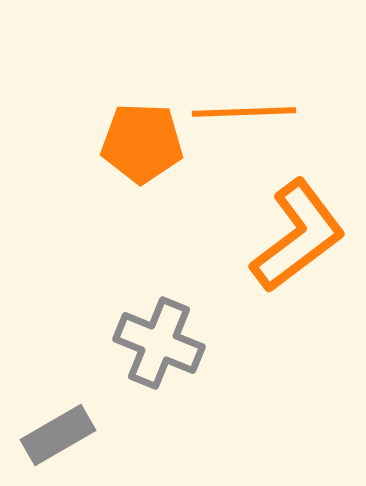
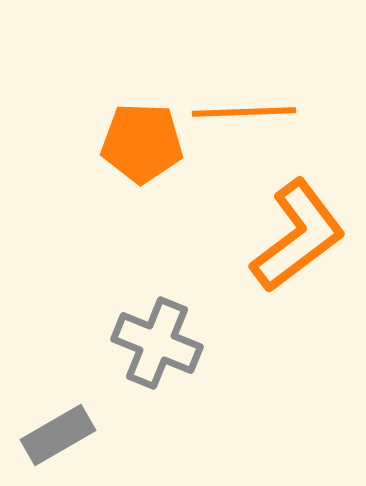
gray cross: moved 2 px left
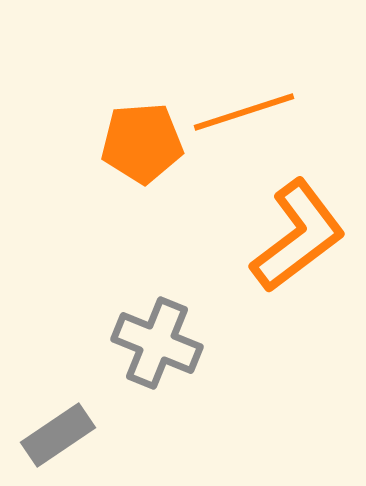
orange line: rotated 16 degrees counterclockwise
orange pentagon: rotated 6 degrees counterclockwise
gray rectangle: rotated 4 degrees counterclockwise
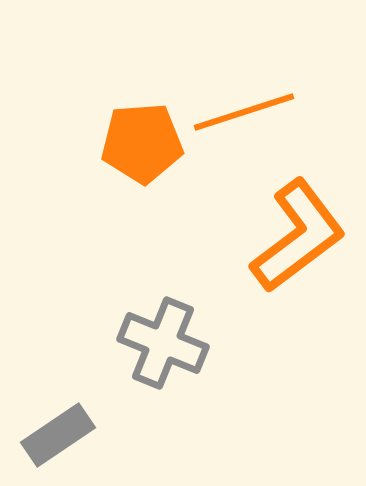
gray cross: moved 6 px right
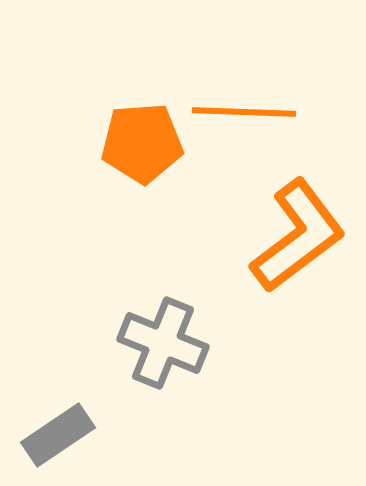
orange line: rotated 20 degrees clockwise
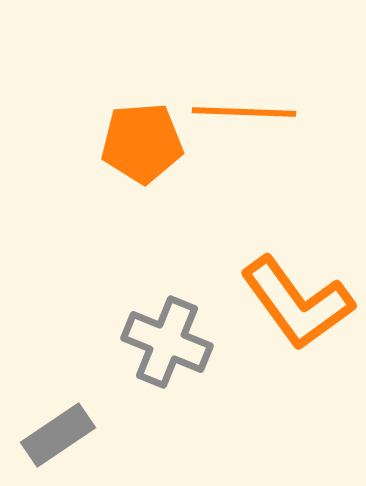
orange L-shape: moved 1 px left, 67 px down; rotated 91 degrees clockwise
gray cross: moved 4 px right, 1 px up
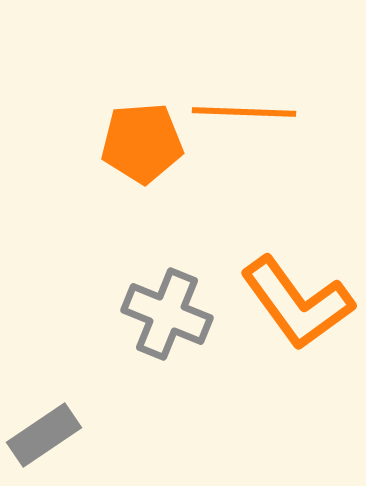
gray cross: moved 28 px up
gray rectangle: moved 14 px left
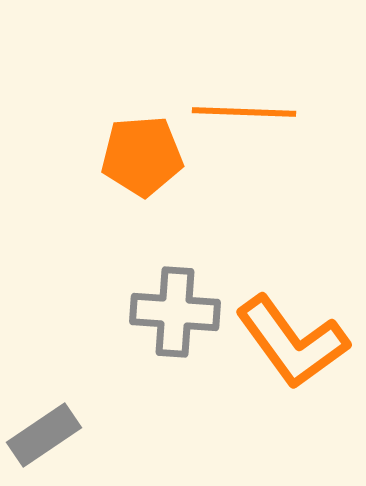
orange pentagon: moved 13 px down
orange L-shape: moved 5 px left, 39 px down
gray cross: moved 8 px right, 2 px up; rotated 18 degrees counterclockwise
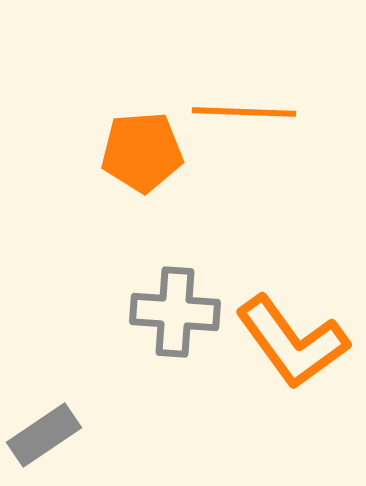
orange pentagon: moved 4 px up
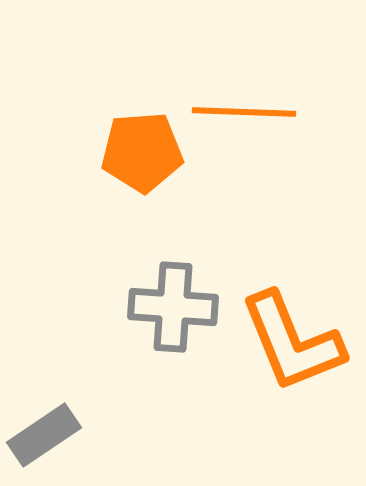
gray cross: moved 2 px left, 5 px up
orange L-shape: rotated 14 degrees clockwise
